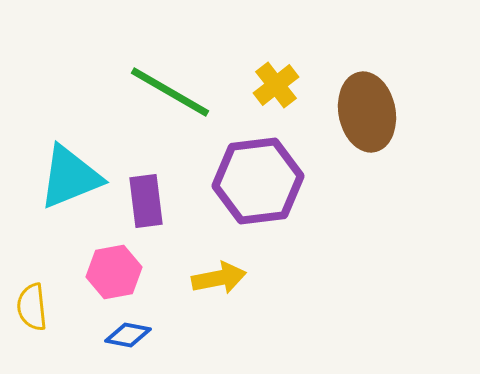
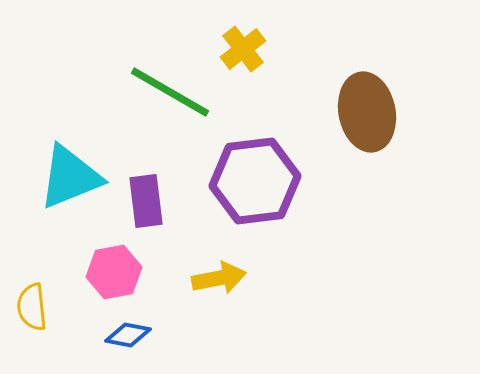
yellow cross: moved 33 px left, 36 px up
purple hexagon: moved 3 px left
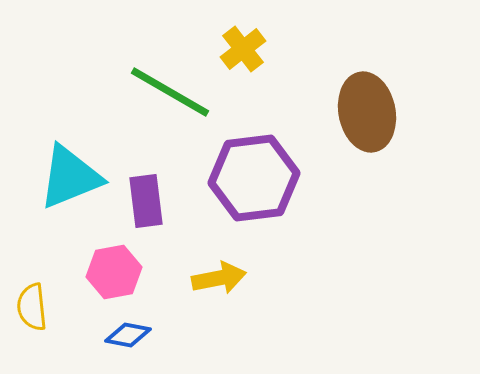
purple hexagon: moved 1 px left, 3 px up
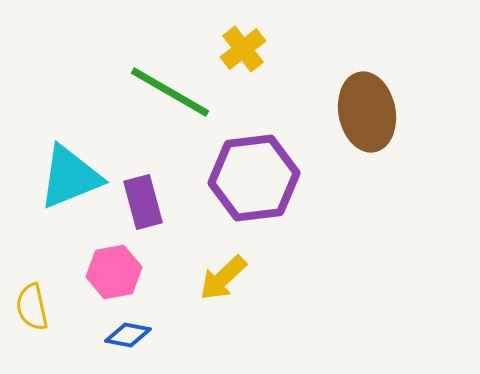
purple rectangle: moved 3 px left, 1 px down; rotated 8 degrees counterclockwise
yellow arrow: moved 4 px right; rotated 148 degrees clockwise
yellow semicircle: rotated 6 degrees counterclockwise
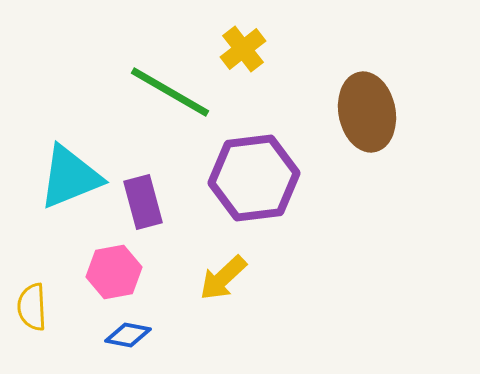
yellow semicircle: rotated 9 degrees clockwise
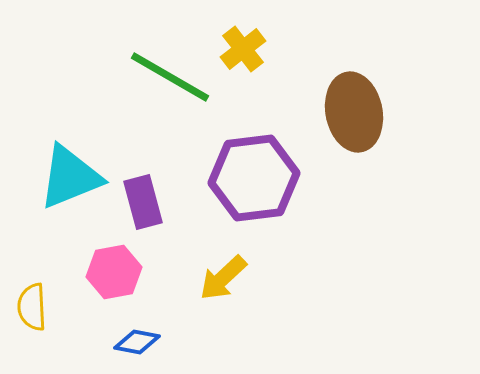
green line: moved 15 px up
brown ellipse: moved 13 px left
blue diamond: moved 9 px right, 7 px down
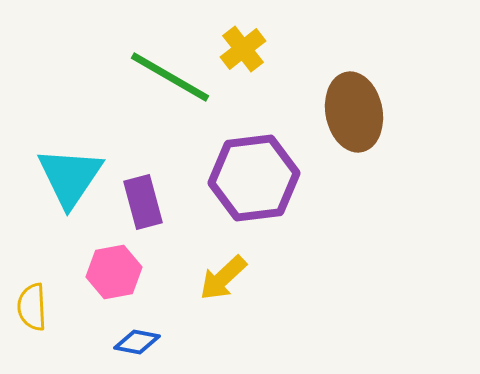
cyan triangle: rotated 34 degrees counterclockwise
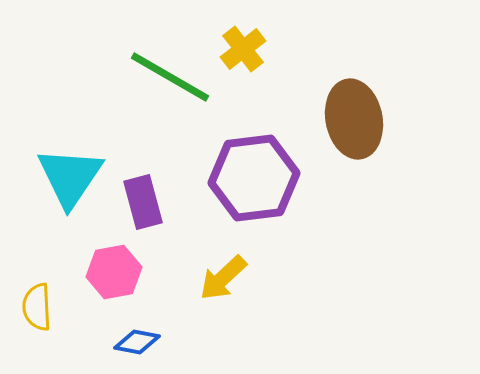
brown ellipse: moved 7 px down
yellow semicircle: moved 5 px right
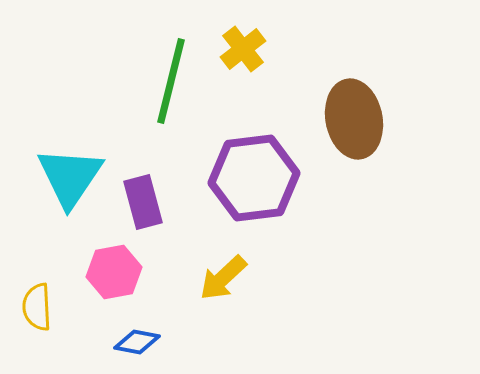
green line: moved 1 px right, 4 px down; rotated 74 degrees clockwise
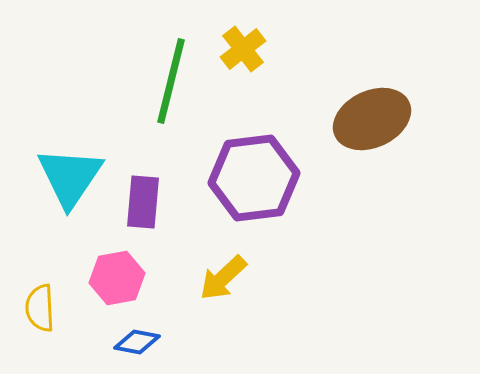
brown ellipse: moved 18 px right; rotated 76 degrees clockwise
purple rectangle: rotated 20 degrees clockwise
pink hexagon: moved 3 px right, 6 px down
yellow semicircle: moved 3 px right, 1 px down
